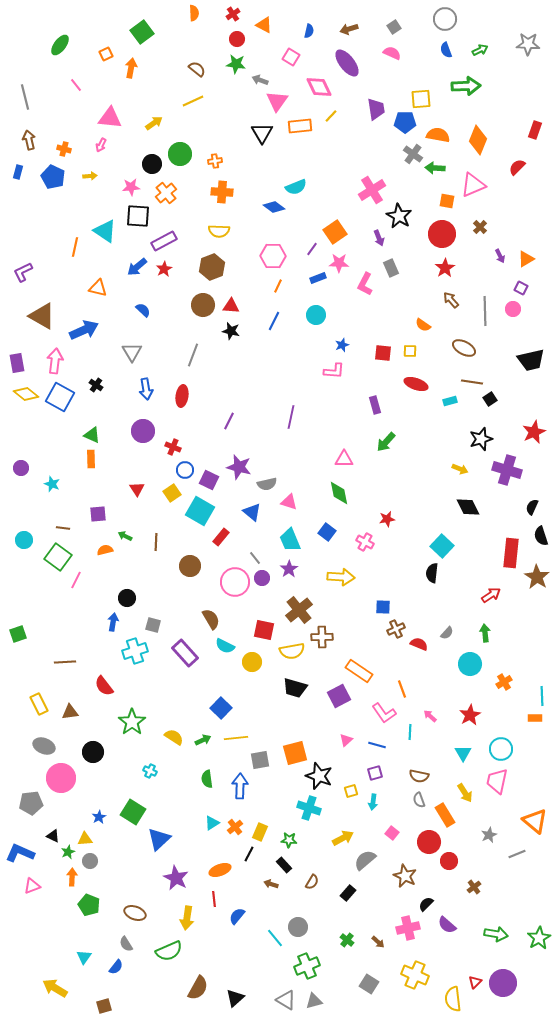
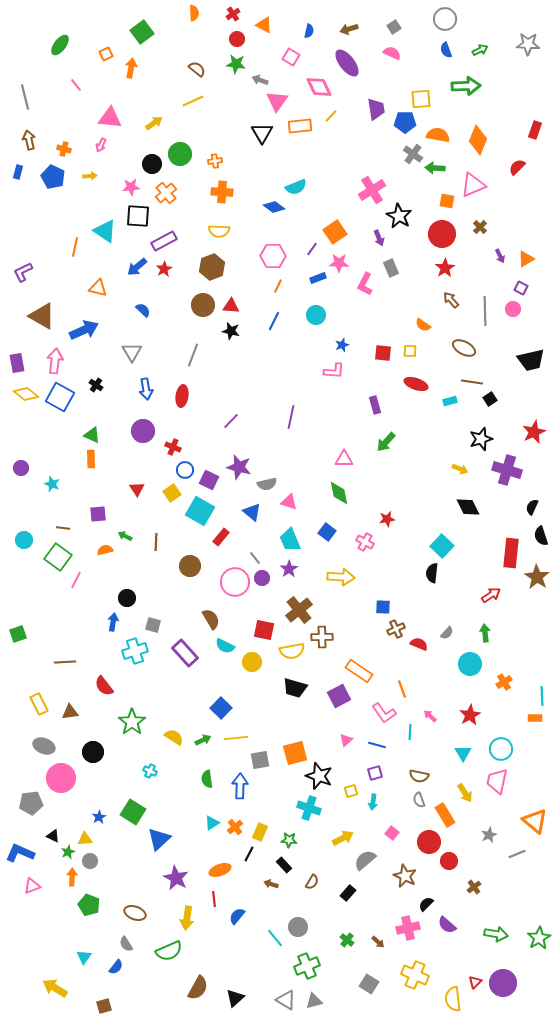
purple line at (229, 421): moved 2 px right; rotated 18 degrees clockwise
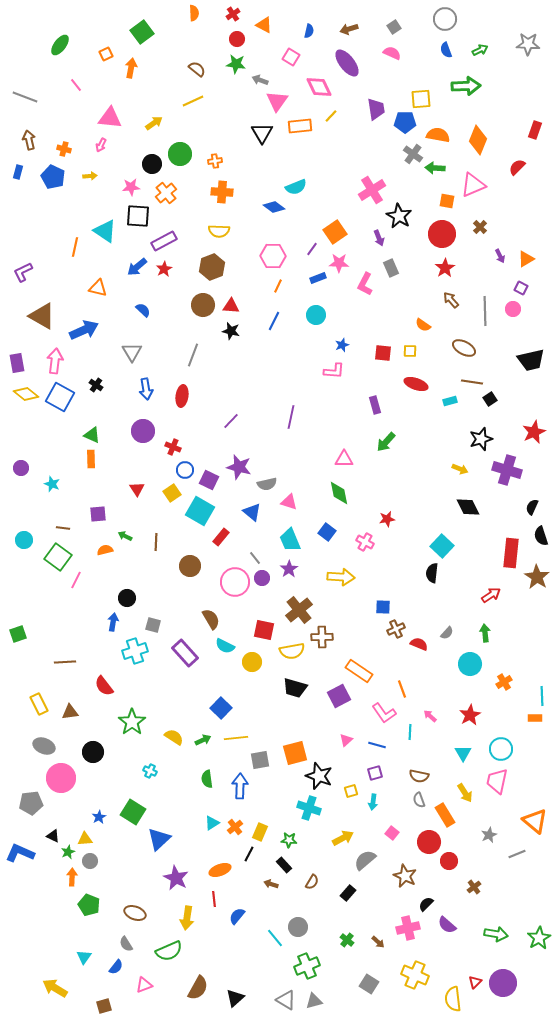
gray line at (25, 97): rotated 55 degrees counterclockwise
pink triangle at (32, 886): moved 112 px right, 99 px down
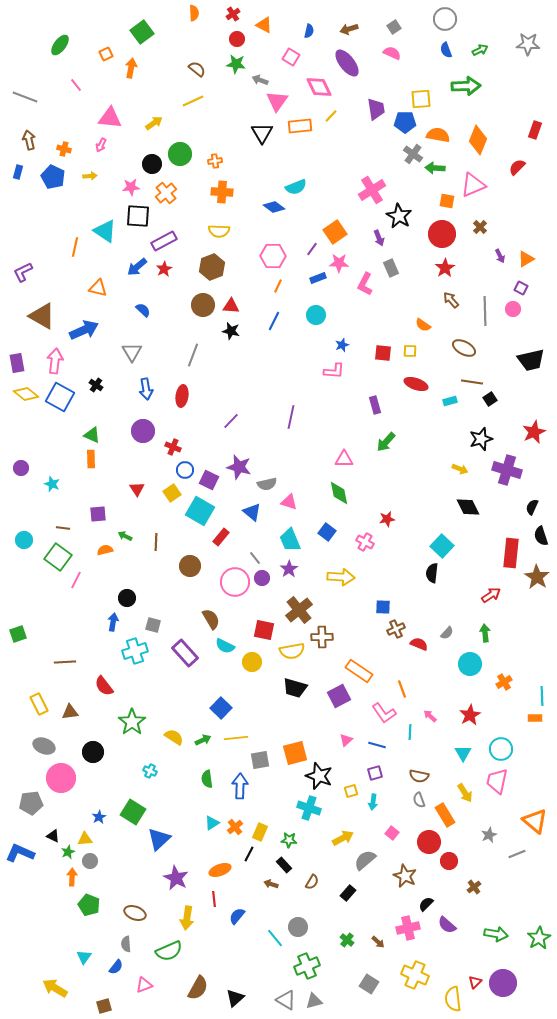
gray semicircle at (126, 944): rotated 28 degrees clockwise
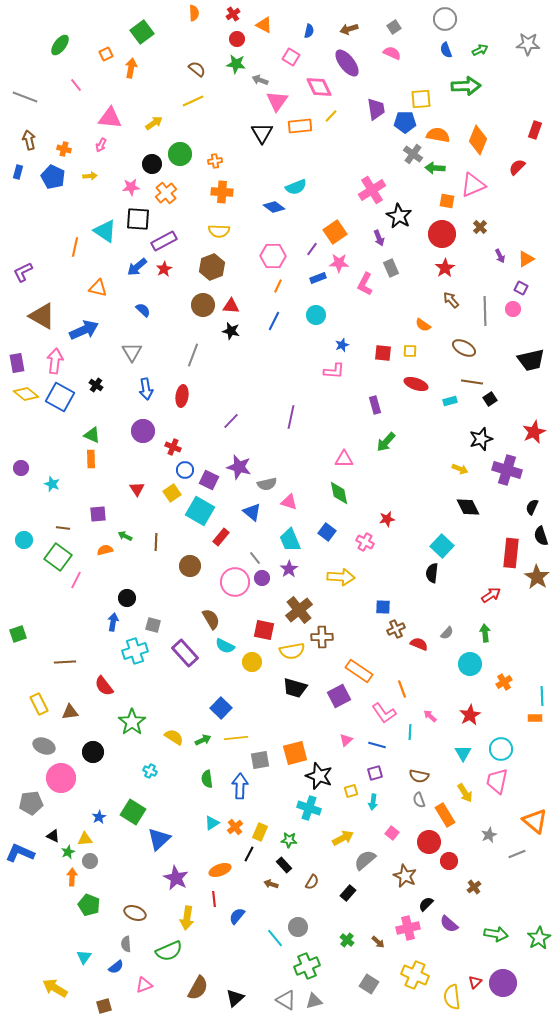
black square at (138, 216): moved 3 px down
purple semicircle at (447, 925): moved 2 px right, 1 px up
blue semicircle at (116, 967): rotated 14 degrees clockwise
yellow semicircle at (453, 999): moved 1 px left, 2 px up
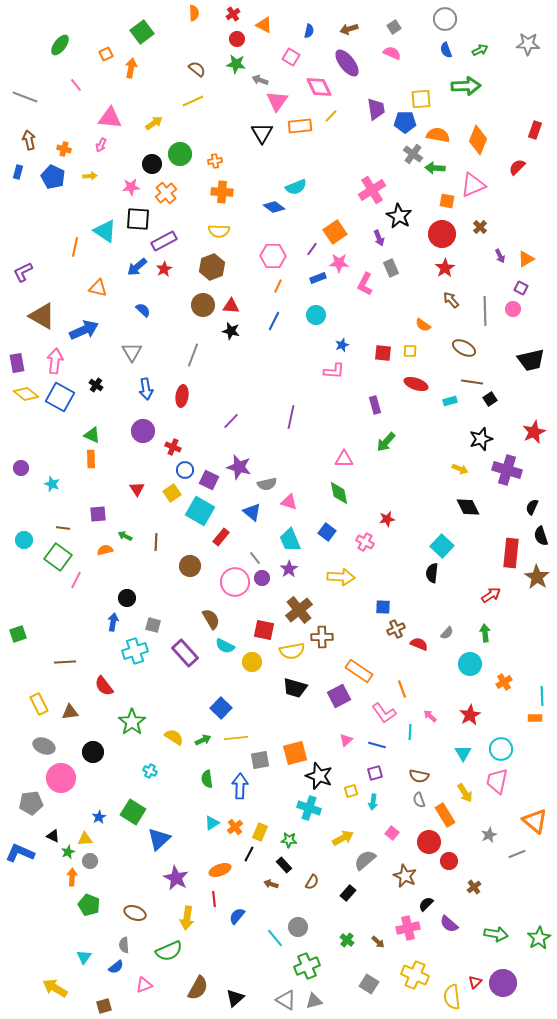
gray semicircle at (126, 944): moved 2 px left, 1 px down
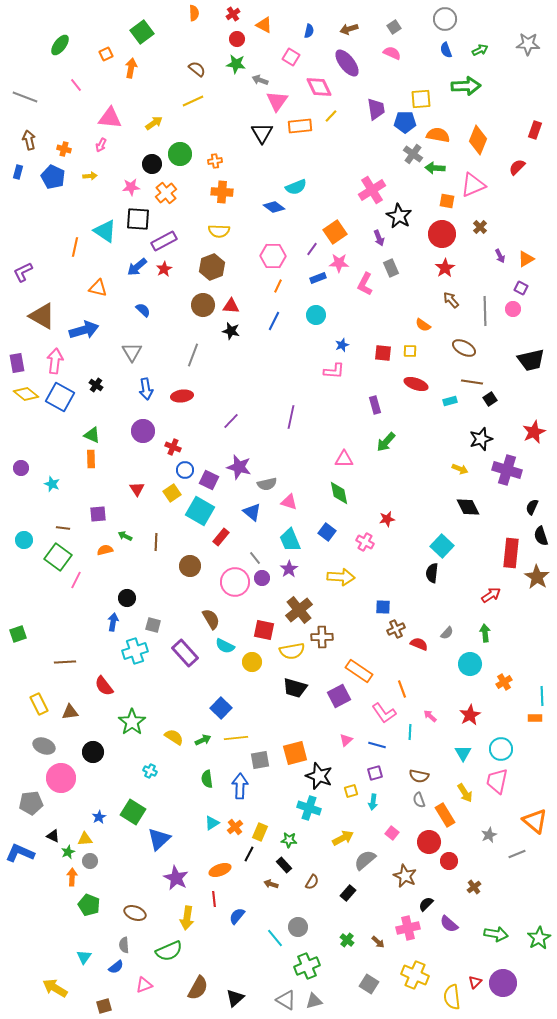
blue arrow at (84, 330): rotated 8 degrees clockwise
red ellipse at (182, 396): rotated 75 degrees clockwise
